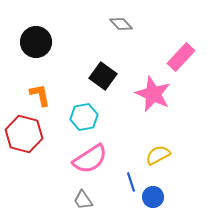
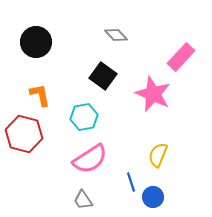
gray diamond: moved 5 px left, 11 px down
yellow semicircle: rotated 40 degrees counterclockwise
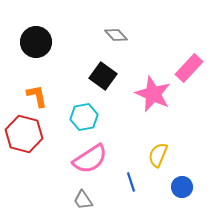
pink rectangle: moved 8 px right, 11 px down
orange L-shape: moved 3 px left, 1 px down
blue circle: moved 29 px right, 10 px up
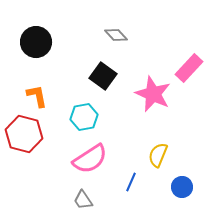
blue line: rotated 42 degrees clockwise
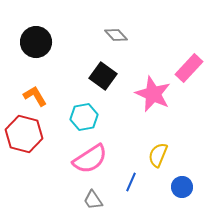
orange L-shape: moved 2 px left; rotated 20 degrees counterclockwise
gray trapezoid: moved 10 px right
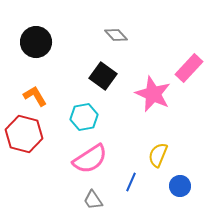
blue circle: moved 2 px left, 1 px up
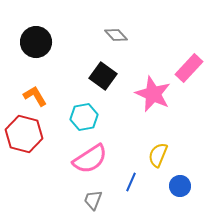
gray trapezoid: rotated 55 degrees clockwise
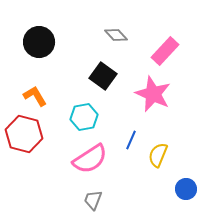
black circle: moved 3 px right
pink rectangle: moved 24 px left, 17 px up
blue line: moved 42 px up
blue circle: moved 6 px right, 3 px down
